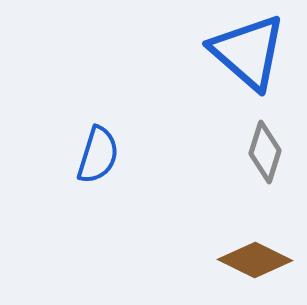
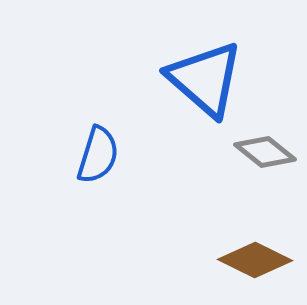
blue triangle: moved 43 px left, 27 px down
gray diamond: rotated 68 degrees counterclockwise
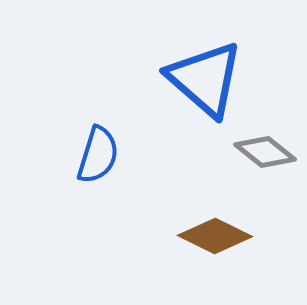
brown diamond: moved 40 px left, 24 px up
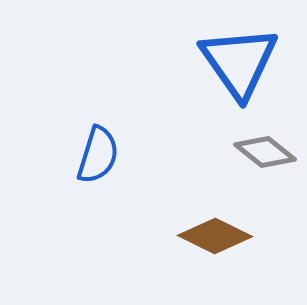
blue triangle: moved 34 px right, 17 px up; rotated 14 degrees clockwise
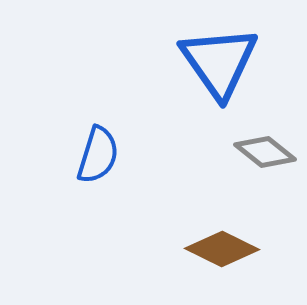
blue triangle: moved 20 px left
brown diamond: moved 7 px right, 13 px down
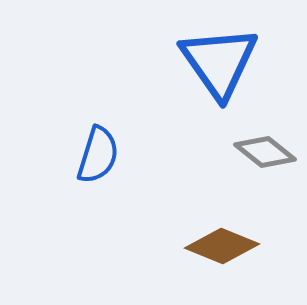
brown diamond: moved 3 px up; rotated 4 degrees counterclockwise
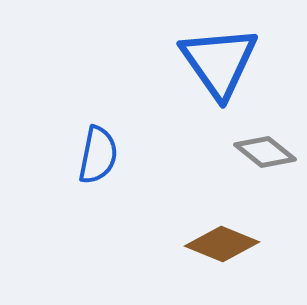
blue semicircle: rotated 6 degrees counterclockwise
brown diamond: moved 2 px up
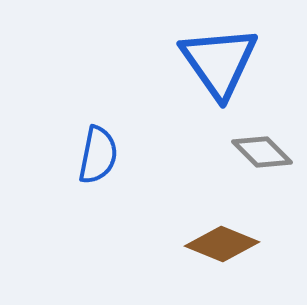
gray diamond: moved 3 px left; rotated 6 degrees clockwise
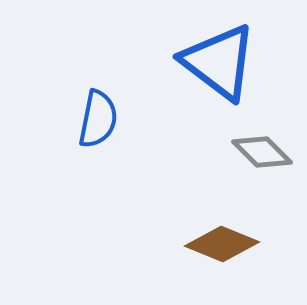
blue triangle: rotated 18 degrees counterclockwise
blue semicircle: moved 36 px up
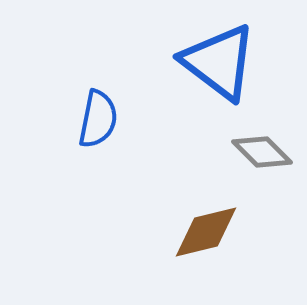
brown diamond: moved 16 px left, 12 px up; rotated 36 degrees counterclockwise
